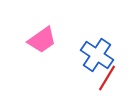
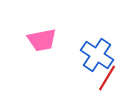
pink trapezoid: rotated 24 degrees clockwise
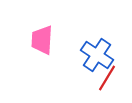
pink trapezoid: rotated 104 degrees clockwise
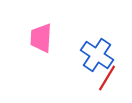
pink trapezoid: moved 1 px left, 2 px up
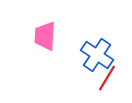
pink trapezoid: moved 4 px right, 2 px up
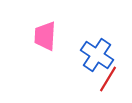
red line: moved 1 px right, 1 px down
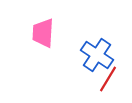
pink trapezoid: moved 2 px left, 3 px up
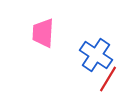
blue cross: moved 1 px left
